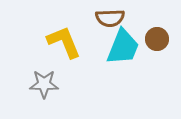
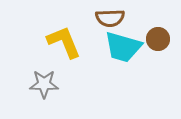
brown circle: moved 1 px right
cyan trapezoid: rotated 84 degrees clockwise
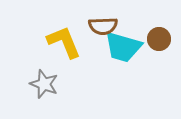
brown semicircle: moved 7 px left, 8 px down
brown circle: moved 1 px right
gray star: rotated 20 degrees clockwise
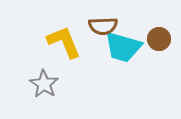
gray star: rotated 12 degrees clockwise
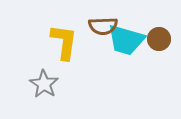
yellow L-shape: rotated 30 degrees clockwise
cyan trapezoid: moved 3 px right, 7 px up
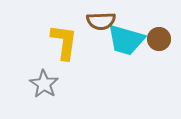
brown semicircle: moved 2 px left, 5 px up
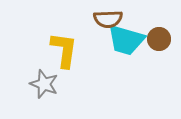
brown semicircle: moved 7 px right, 2 px up
yellow L-shape: moved 8 px down
gray star: rotated 12 degrees counterclockwise
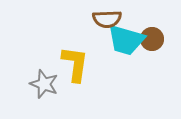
brown semicircle: moved 1 px left
brown circle: moved 7 px left
yellow L-shape: moved 11 px right, 14 px down
